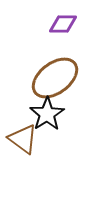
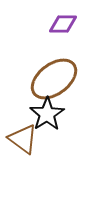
brown ellipse: moved 1 px left, 1 px down
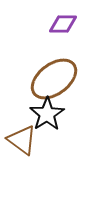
brown triangle: moved 1 px left, 1 px down
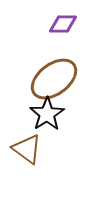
brown triangle: moved 5 px right, 9 px down
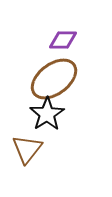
purple diamond: moved 16 px down
brown triangle: rotated 32 degrees clockwise
